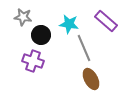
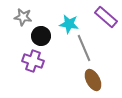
purple rectangle: moved 4 px up
black circle: moved 1 px down
brown ellipse: moved 2 px right, 1 px down
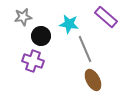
gray star: rotated 18 degrees counterclockwise
gray line: moved 1 px right, 1 px down
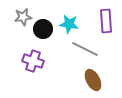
purple rectangle: moved 4 px down; rotated 45 degrees clockwise
black circle: moved 2 px right, 7 px up
gray line: rotated 40 degrees counterclockwise
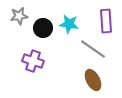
gray star: moved 4 px left, 1 px up
black circle: moved 1 px up
gray line: moved 8 px right; rotated 8 degrees clockwise
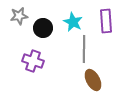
cyan star: moved 4 px right, 2 px up; rotated 18 degrees clockwise
gray line: moved 9 px left; rotated 56 degrees clockwise
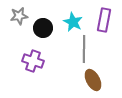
purple rectangle: moved 2 px left, 1 px up; rotated 15 degrees clockwise
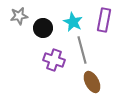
gray line: moved 2 px left, 1 px down; rotated 16 degrees counterclockwise
purple cross: moved 21 px right, 1 px up
brown ellipse: moved 1 px left, 2 px down
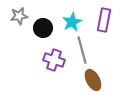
cyan star: moved 1 px left; rotated 18 degrees clockwise
brown ellipse: moved 1 px right, 2 px up
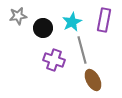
gray star: moved 1 px left
